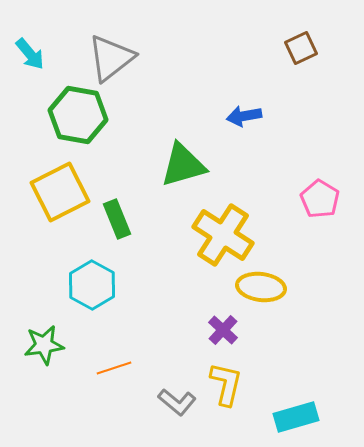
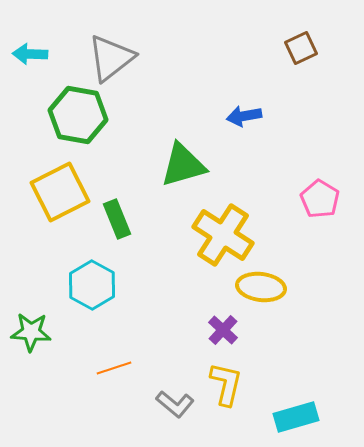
cyan arrow: rotated 132 degrees clockwise
green star: moved 13 px left, 13 px up; rotated 12 degrees clockwise
gray L-shape: moved 2 px left, 2 px down
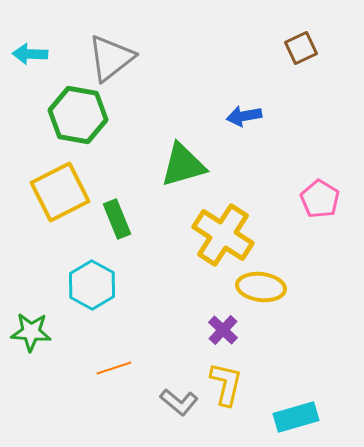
gray L-shape: moved 4 px right, 2 px up
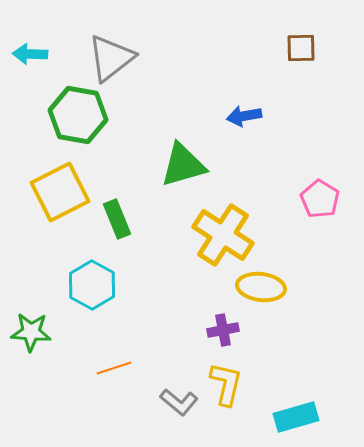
brown square: rotated 24 degrees clockwise
purple cross: rotated 36 degrees clockwise
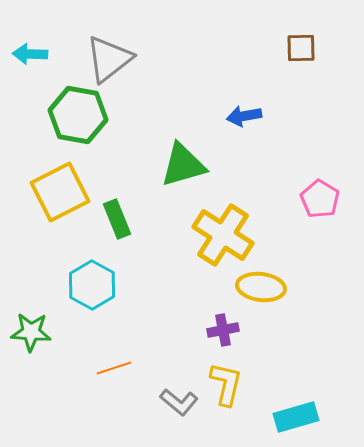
gray triangle: moved 2 px left, 1 px down
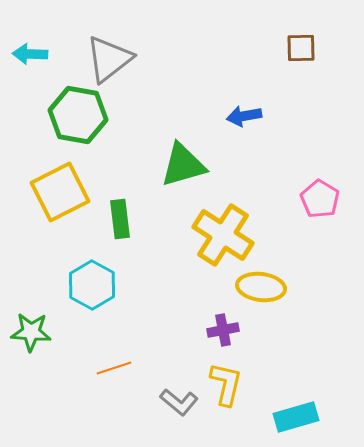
green rectangle: moved 3 px right; rotated 15 degrees clockwise
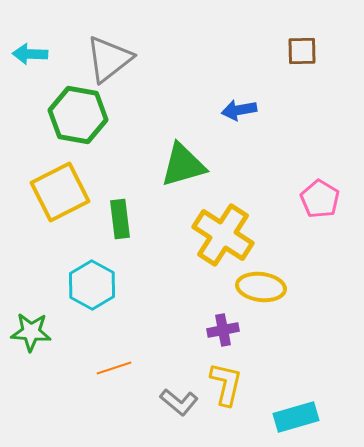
brown square: moved 1 px right, 3 px down
blue arrow: moved 5 px left, 6 px up
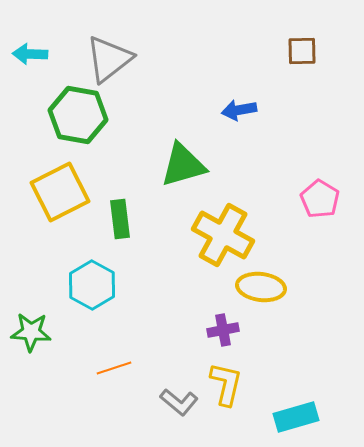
yellow cross: rotated 4 degrees counterclockwise
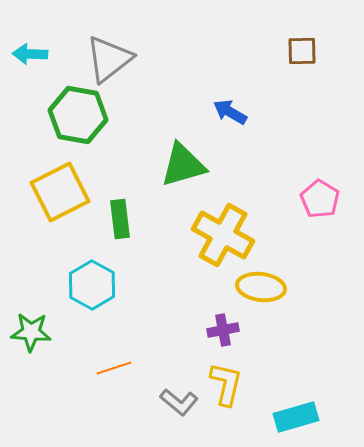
blue arrow: moved 9 px left, 2 px down; rotated 40 degrees clockwise
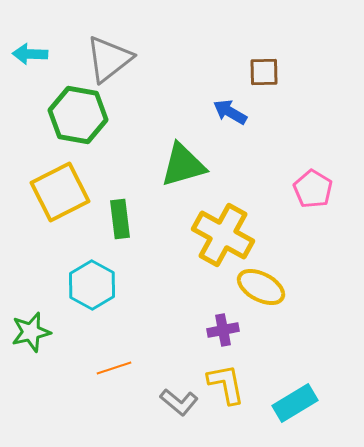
brown square: moved 38 px left, 21 px down
pink pentagon: moved 7 px left, 10 px up
yellow ellipse: rotated 21 degrees clockwise
green star: rotated 18 degrees counterclockwise
yellow L-shape: rotated 24 degrees counterclockwise
cyan rectangle: moved 1 px left, 14 px up; rotated 15 degrees counterclockwise
